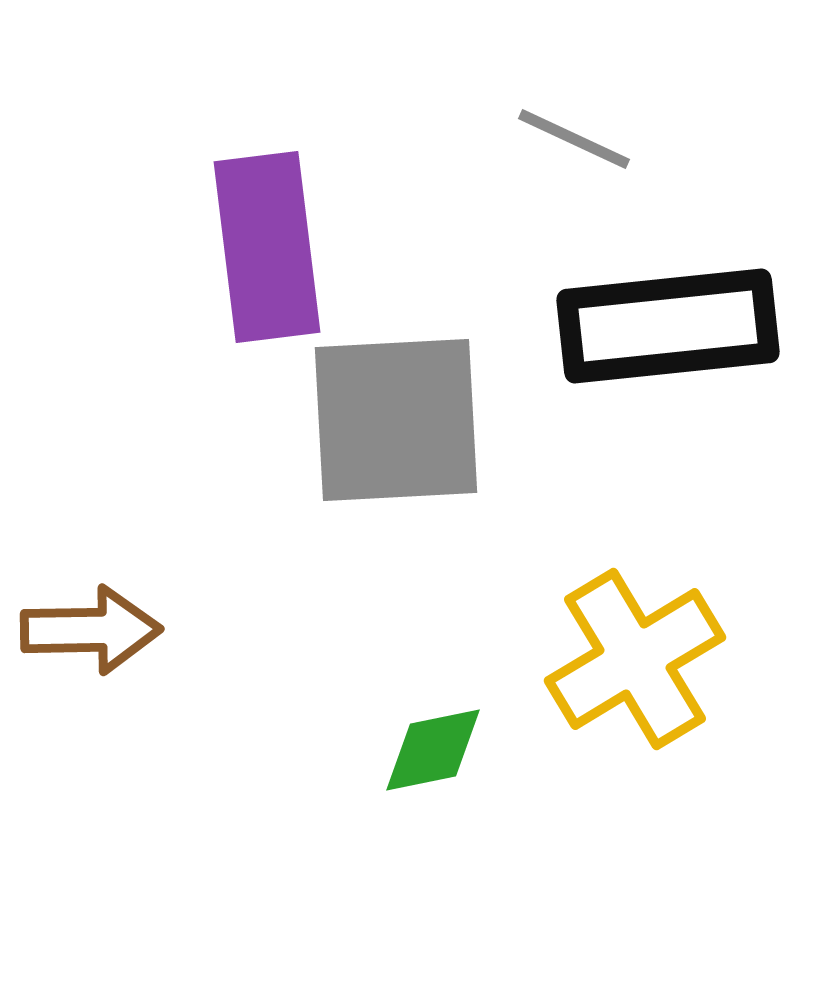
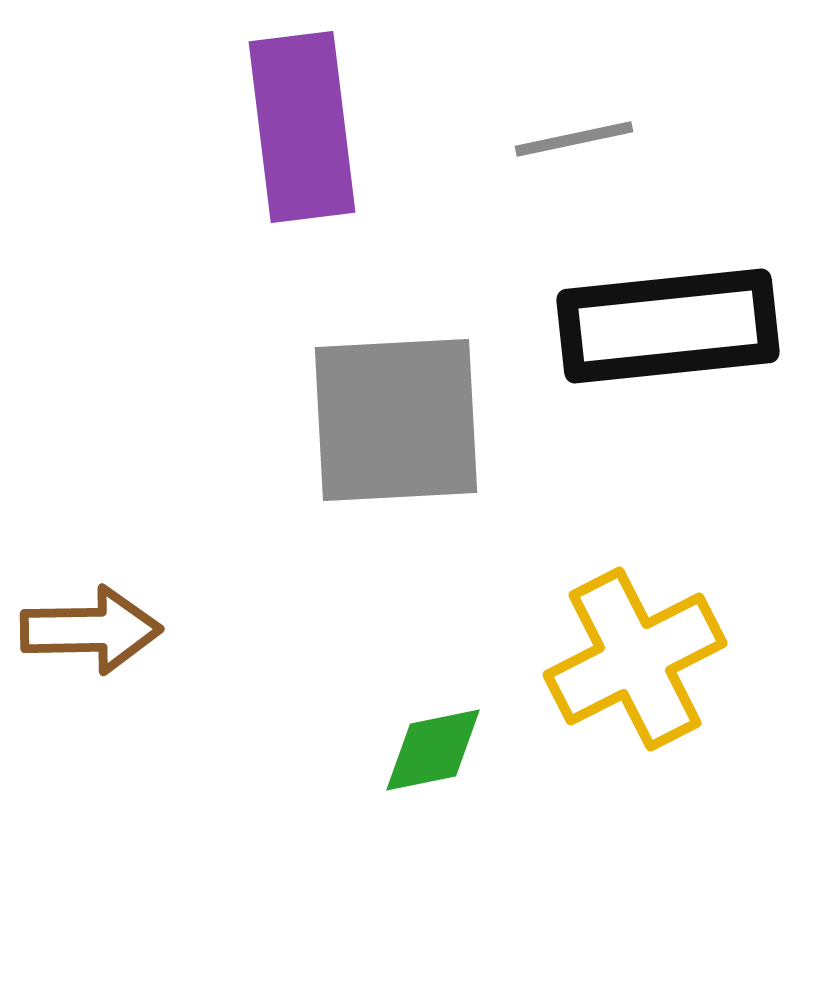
gray line: rotated 37 degrees counterclockwise
purple rectangle: moved 35 px right, 120 px up
yellow cross: rotated 4 degrees clockwise
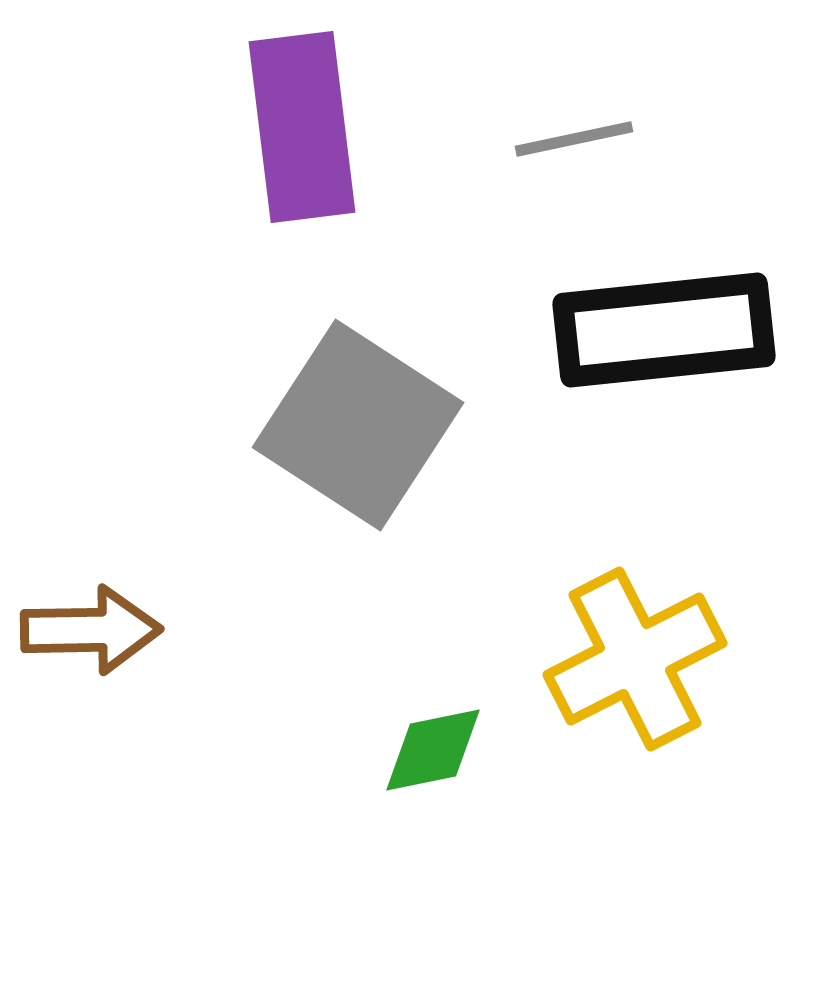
black rectangle: moved 4 px left, 4 px down
gray square: moved 38 px left, 5 px down; rotated 36 degrees clockwise
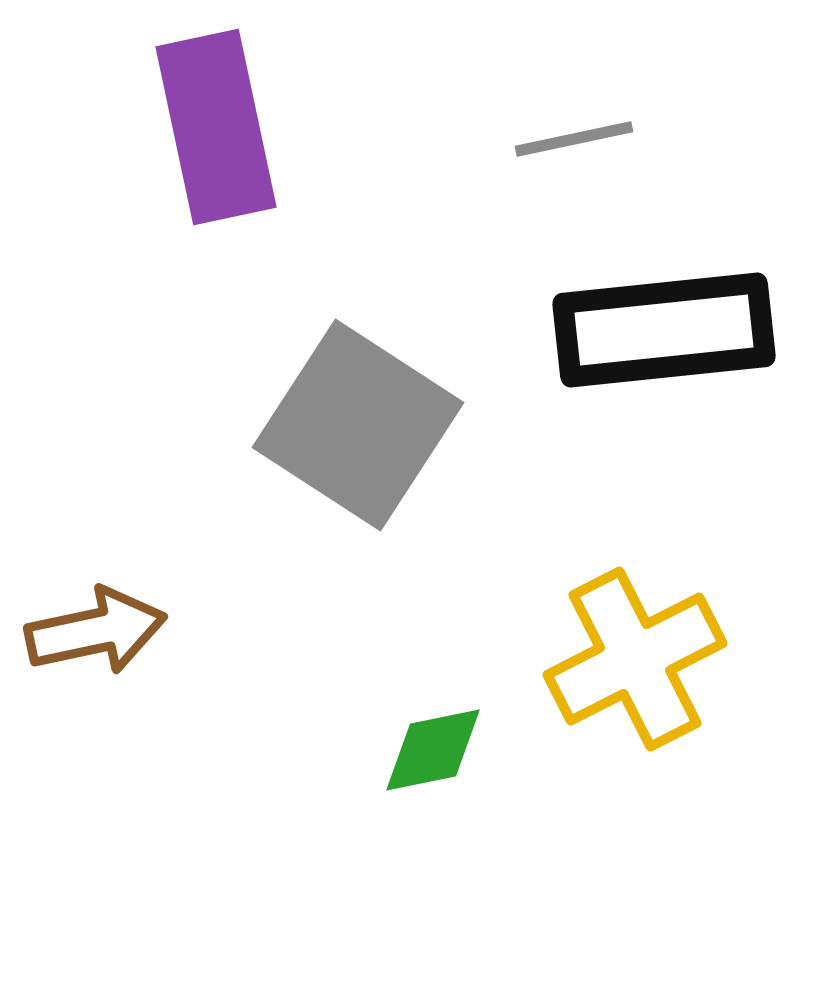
purple rectangle: moved 86 px left; rotated 5 degrees counterclockwise
brown arrow: moved 5 px right, 1 px down; rotated 11 degrees counterclockwise
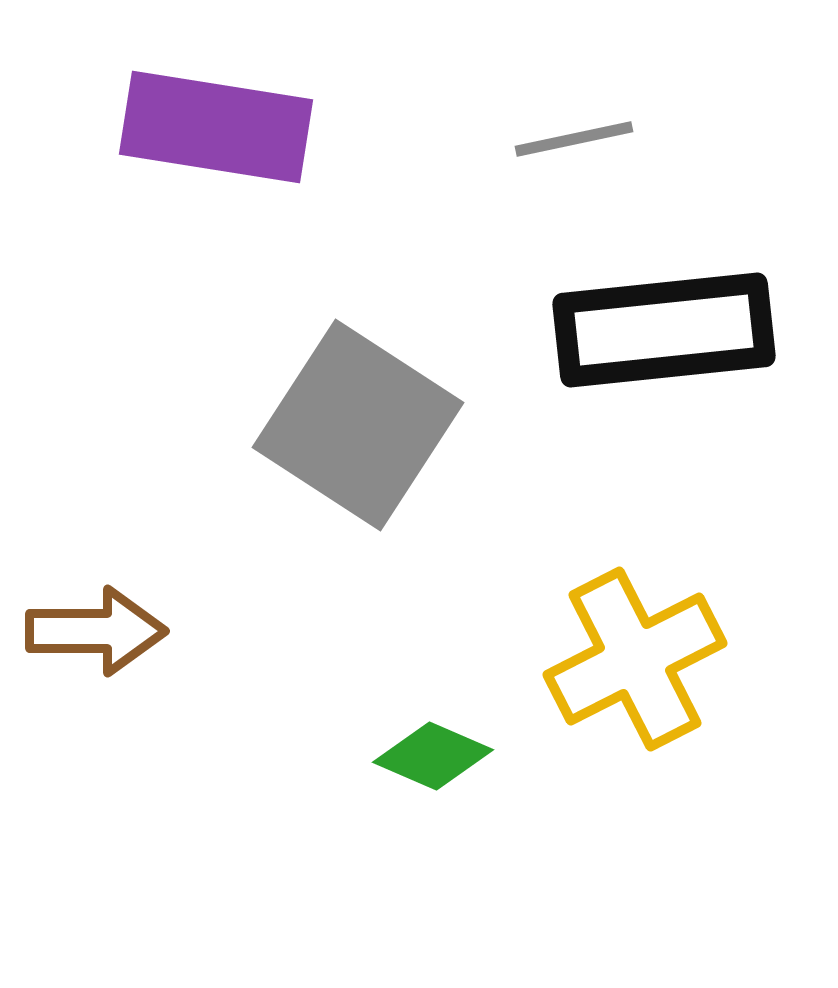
purple rectangle: rotated 69 degrees counterclockwise
brown arrow: rotated 12 degrees clockwise
green diamond: moved 6 px down; rotated 35 degrees clockwise
